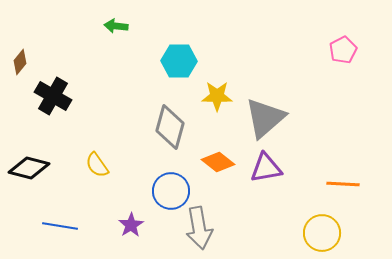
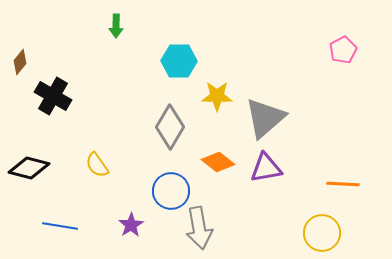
green arrow: rotated 95 degrees counterclockwise
gray diamond: rotated 15 degrees clockwise
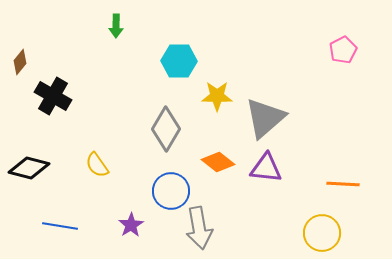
gray diamond: moved 4 px left, 2 px down
purple triangle: rotated 16 degrees clockwise
